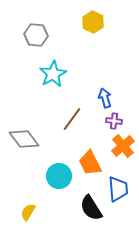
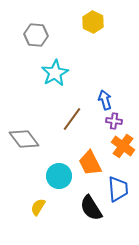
cyan star: moved 2 px right, 1 px up
blue arrow: moved 2 px down
orange cross: rotated 15 degrees counterclockwise
yellow semicircle: moved 10 px right, 5 px up
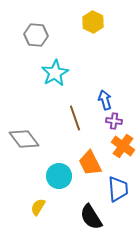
brown line: moved 3 px right, 1 px up; rotated 55 degrees counterclockwise
black semicircle: moved 9 px down
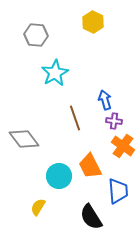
orange trapezoid: moved 3 px down
blue trapezoid: moved 2 px down
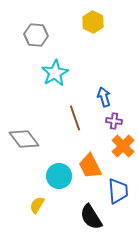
blue arrow: moved 1 px left, 3 px up
orange cross: rotated 10 degrees clockwise
yellow semicircle: moved 1 px left, 2 px up
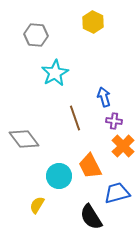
blue trapezoid: moved 1 px left, 2 px down; rotated 100 degrees counterclockwise
